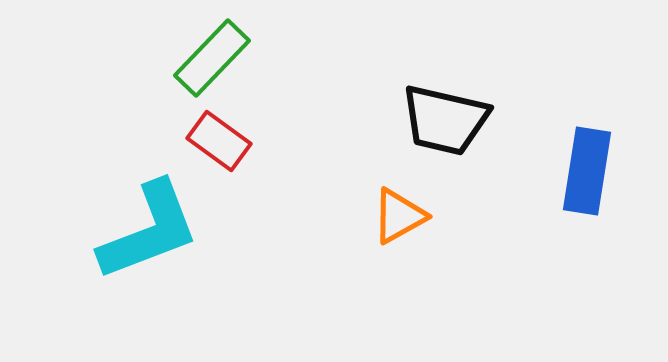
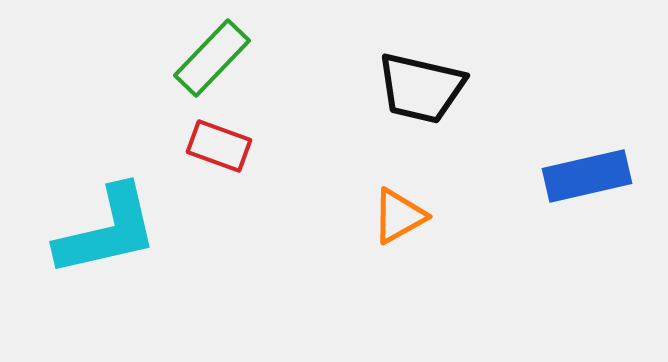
black trapezoid: moved 24 px left, 32 px up
red rectangle: moved 5 px down; rotated 16 degrees counterclockwise
blue rectangle: moved 5 px down; rotated 68 degrees clockwise
cyan L-shape: moved 42 px left; rotated 8 degrees clockwise
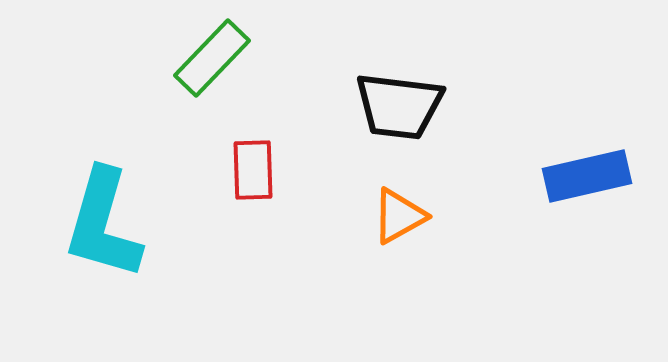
black trapezoid: moved 22 px left, 18 px down; rotated 6 degrees counterclockwise
red rectangle: moved 34 px right, 24 px down; rotated 68 degrees clockwise
cyan L-shape: moved 4 px left, 7 px up; rotated 119 degrees clockwise
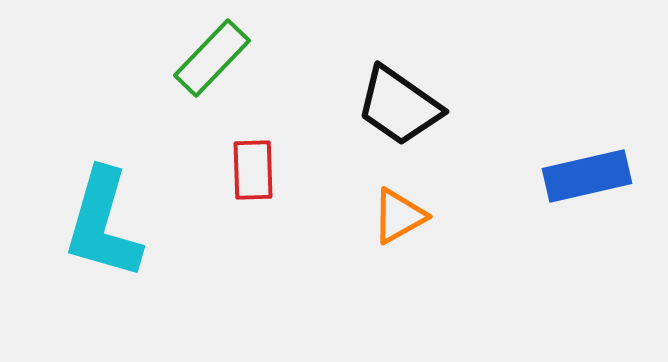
black trapezoid: rotated 28 degrees clockwise
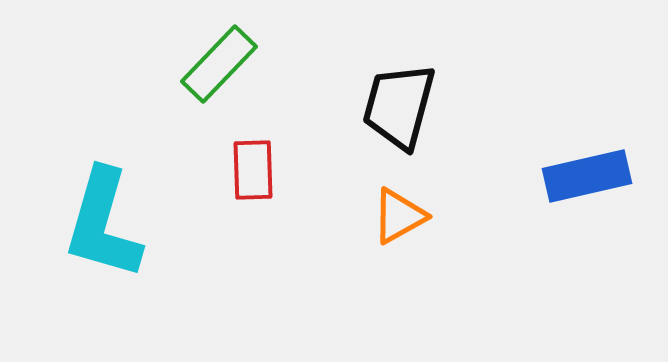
green rectangle: moved 7 px right, 6 px down
black trapezoid: rotated 70 degrees clockwise
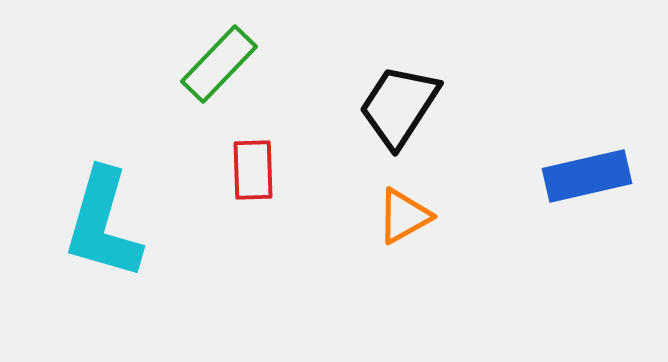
black trapezoid: rotated 18 degrees clockwise
orange triangle: moved 5 px right
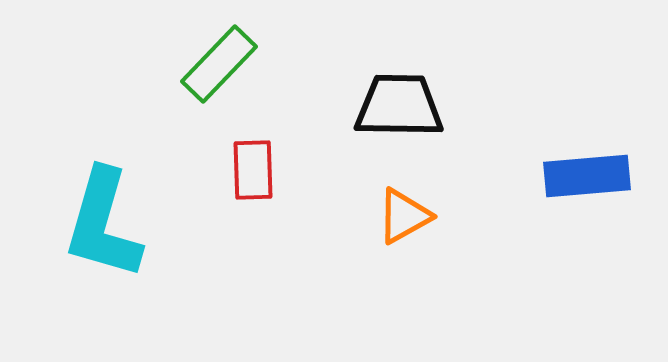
black trapezoid: rotated 58 degrees clockwise
blue rectangle: rotated 8 degrees clockwise
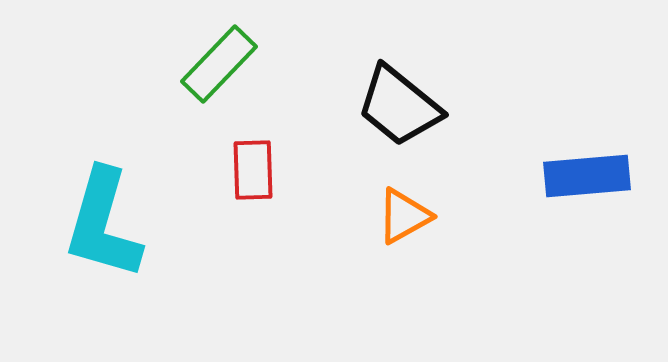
black trapezoid: rotated 142 degrees counterclockwise
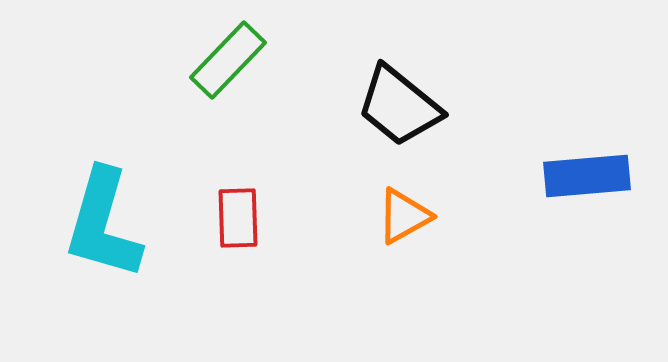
green rectangle: moved 9 px right, 4 px up
red rectangle: moved 15 px left, 48 px down
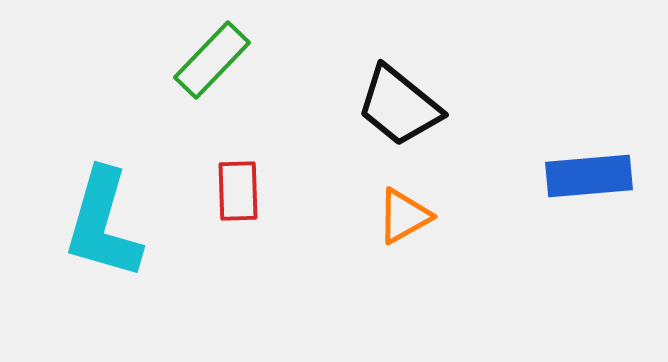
green rectangle: moved 16 px left
blue rectangle: moved 2 px right
red rectangle: moved 27 px up
